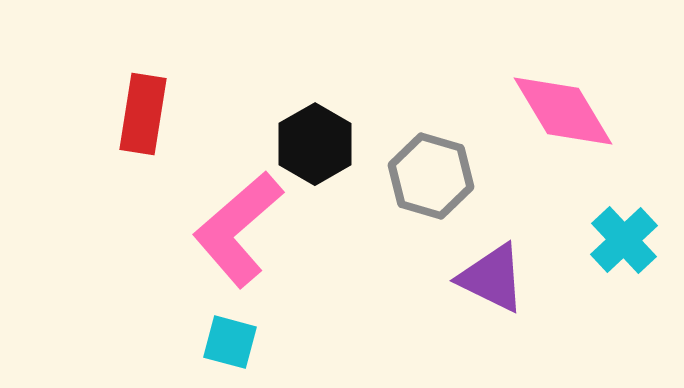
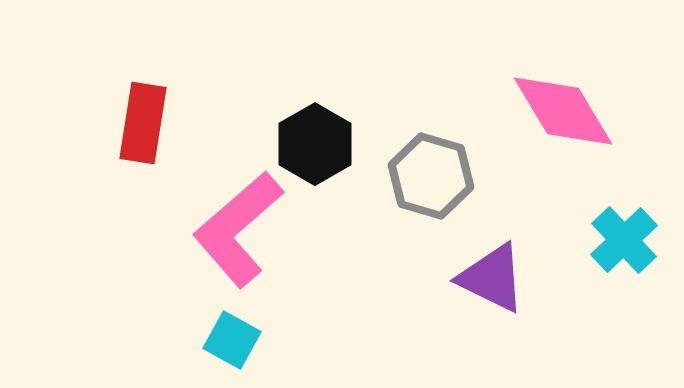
red rectangle: moved 9 px down
cyan square: moved 2 px right, 2 px up; rotated 14 degrees clockwise
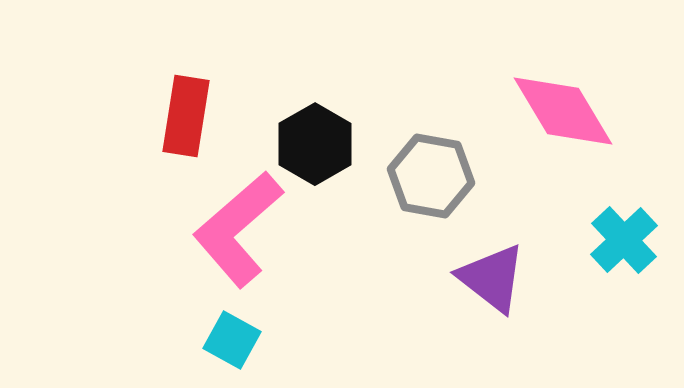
red rectangle: moved 43 px right, 7 px up
gray hexagon: rotated 6 degrees counterclockwise
purple triangle: rotated 12 degrees clockwise
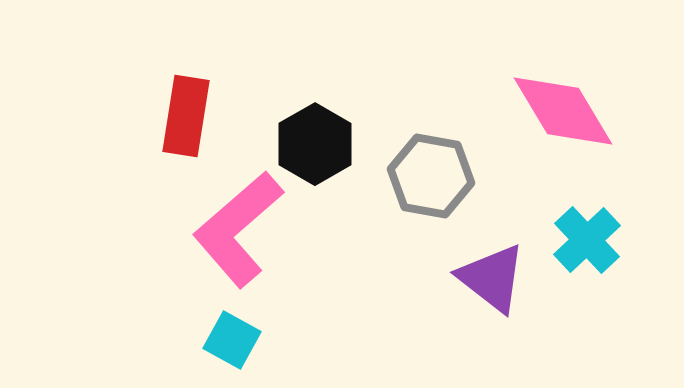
cyan cross: moved 37 px left
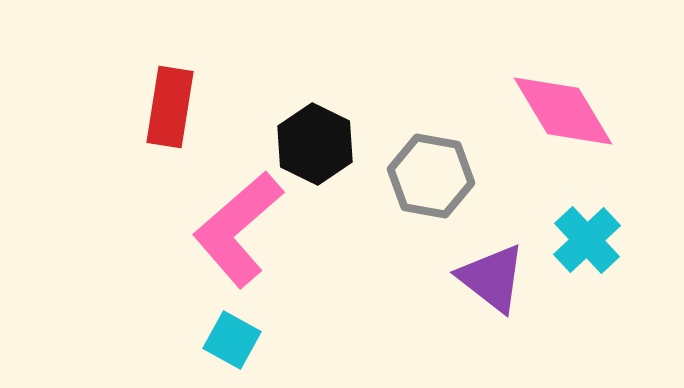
red rectangle: moved 16 px left, 9 px up
black hexagon: rotated 4 degrees counterclockwise
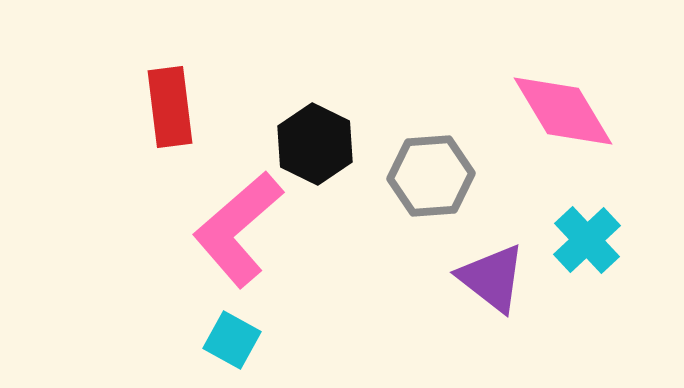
red rectangle: rotated 16 degrees counterclockwise
gray hexagon: rotated 14 degrees counterclockwise
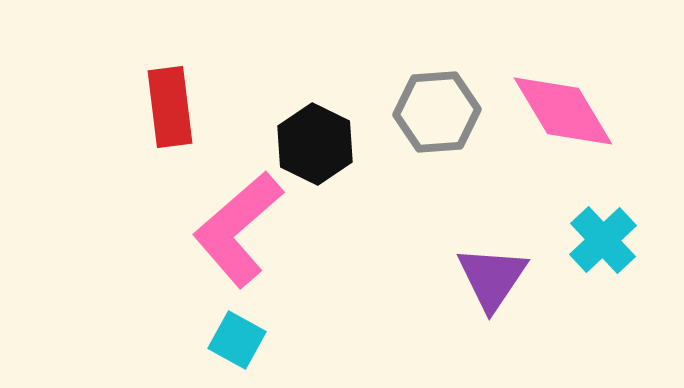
gray hexagon: moved 6 px right, 64 px up
cyan cross: moved 16 px right
purple triangle: rotated 26 degrees clockwise
cyan square: moved 5 px right
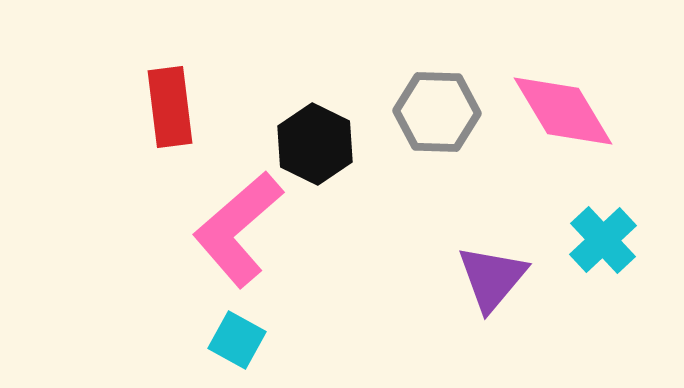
gray hexagon: rotated 6 degrees clockwise
purple triangle: rotated 6 degrees clockwise
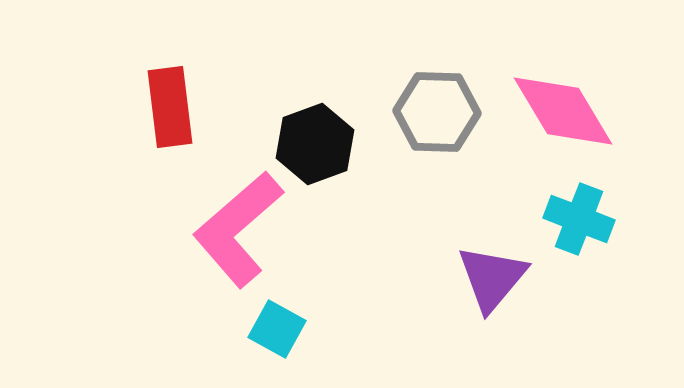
black hexagon: rotated 14 degrees clockwise
cyan cross: moved 24 px left, 21 px up; rotated 26 degrees counterclockwise
cyan square: moved 40 px right, 11 px up
